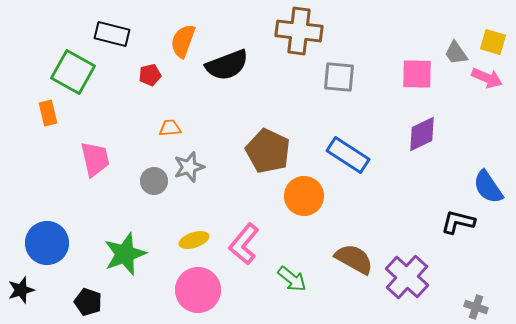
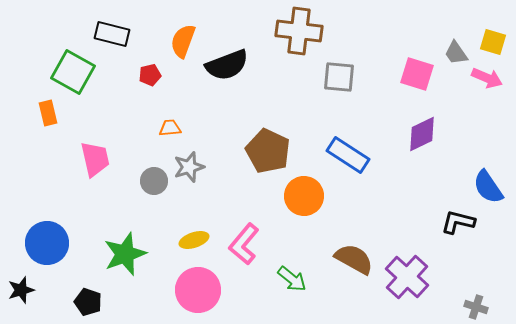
pink square: rotated 16 degrees clockwise
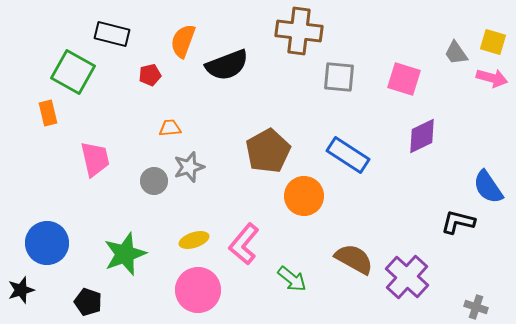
pink square: moved 13 px left, 5 px down
pink arrow: moved 5 px right; rotated 8 degrees counterclockwise
purple diamond: moved 2 px down
brown pentagon: rotated 18 degrees clockwise
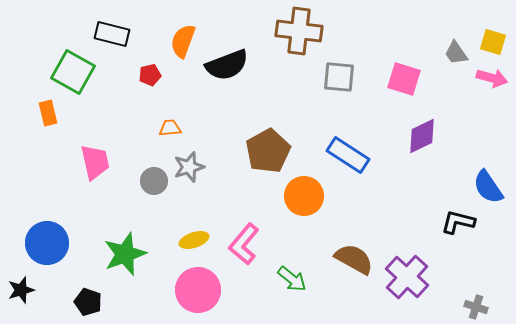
pink trapezoid: moved 3 px down
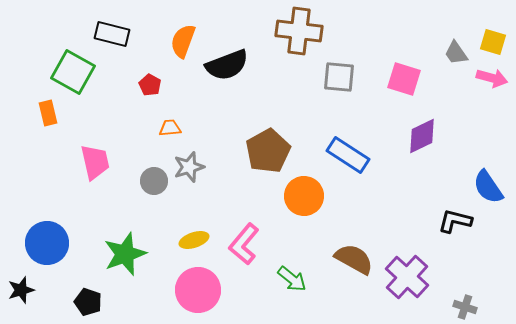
red pentagon: moved 10 px down; rotated 30 degrees counterclockwise
black L-shape: moved 3 px left, 1 px up
gray cross: moved 11 px left
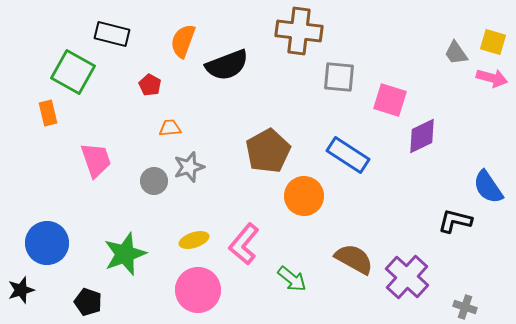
pink square: moved 14 px left, 21 px down
pink trapezoid: moved 1 px right, 2 px up; rotated 6 degrees counterclockwise
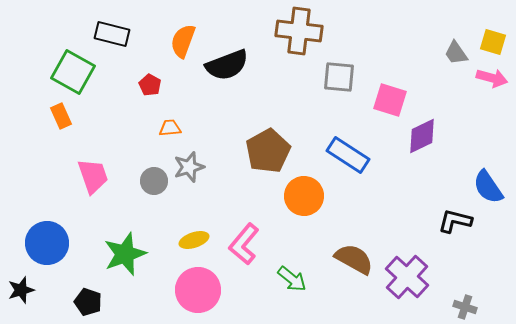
orange rectangle: moved 13 px right, 3 px down; rotated 10 degrees counterclockwise
pink trapezoid: moved 3 px left, 16 px down
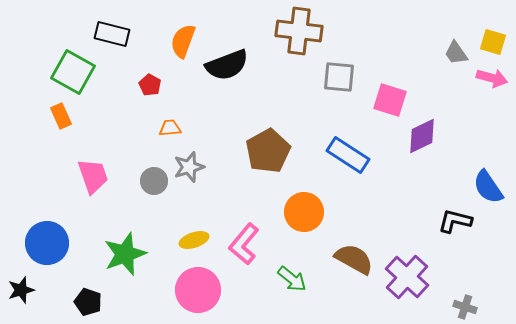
orange circle: moved 16 px down
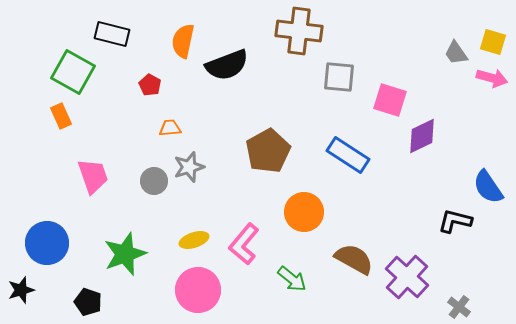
orange semicircle: rotated 8 degrees counterclockwise
gray cross: moved 6 px left; rotated 20 degrees clockwise
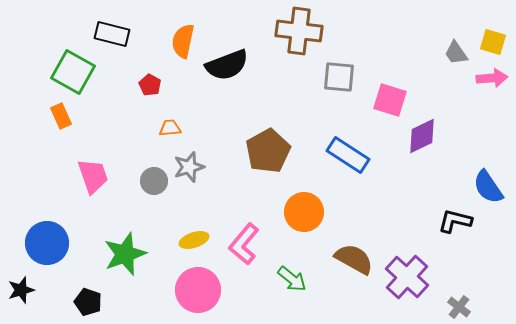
pink arrow: rotated 20 degrees counterclockwise
